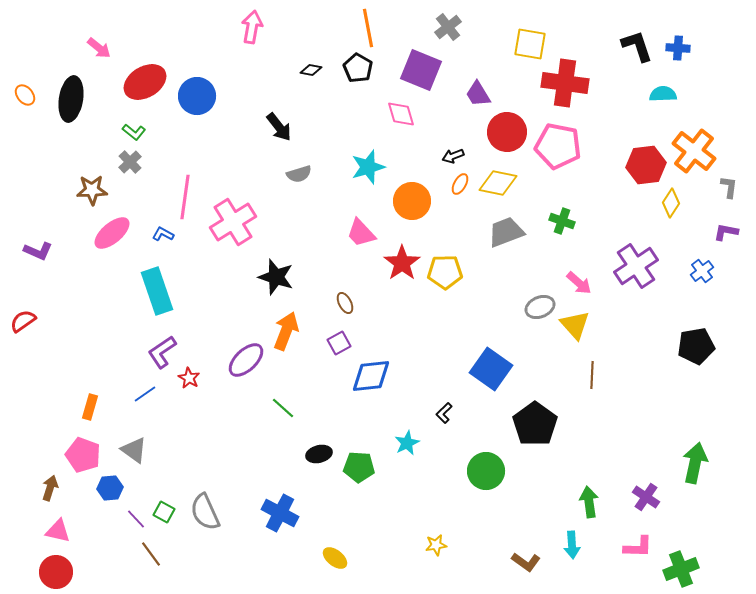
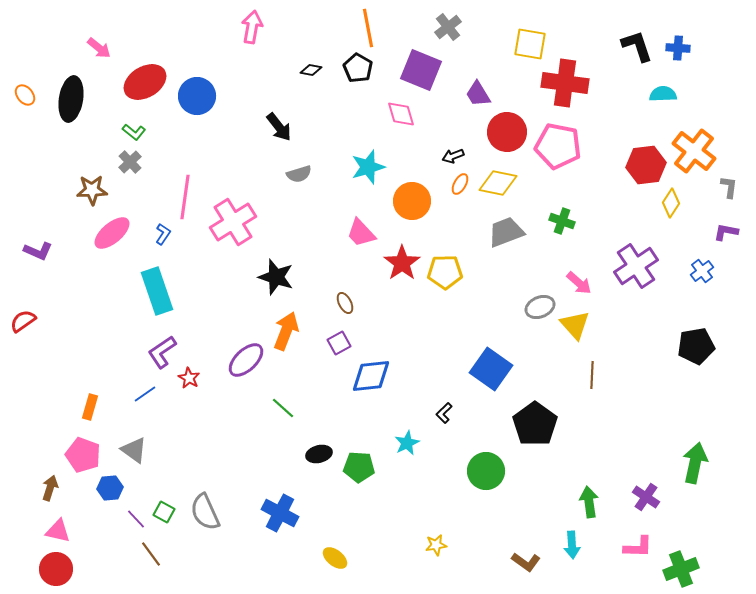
blue L-shape at (163, 234): rotated 95 degrees clockwise
red circle at (56, 572): moved 3 px up
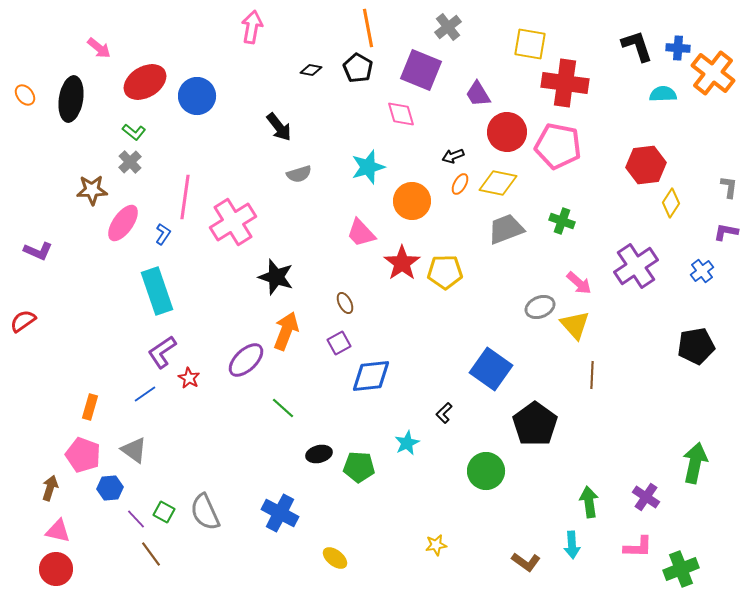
orange cross at (694, 151): moved 19 px right, 78 px up
gray trapezoid at (506, 232): moved 3 px up
pink ellipse at (112, 233): moved 11 px right, 10 px up; rotated 15 degrees counterclockwise
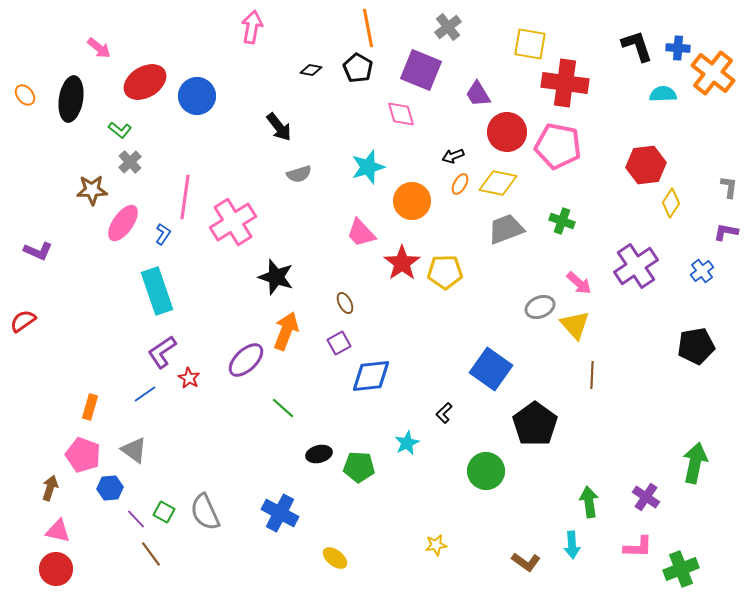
green L-shape at (134, 132): moved 14 px left, 2 px up
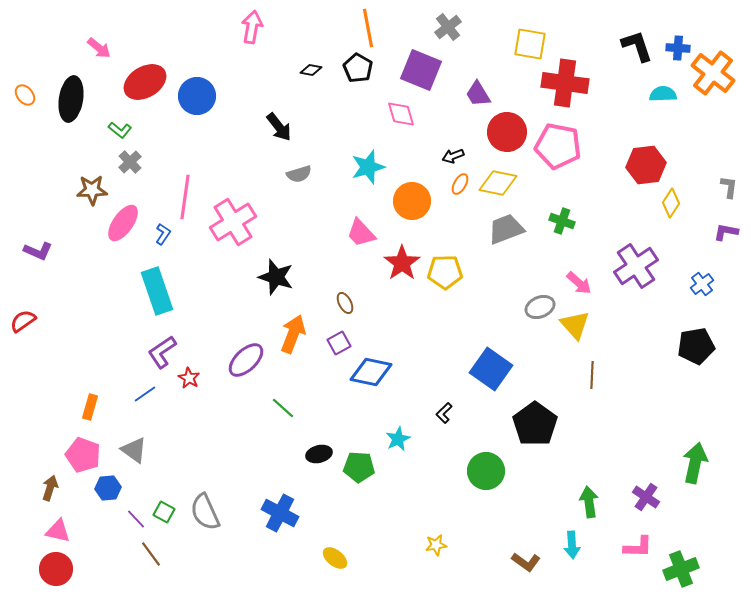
blue cross at (702, 271): moved 13 px down
orange arrow at (286, 331): moved 7 px right, 3 px down
blue diamond at (371, 376): moved 4 px up; rotated 18 degrees clockwise
cyan star at (407, 443): moved 9 px left, 4 px up
blue hexagon at (110, 488): moved 2 px left
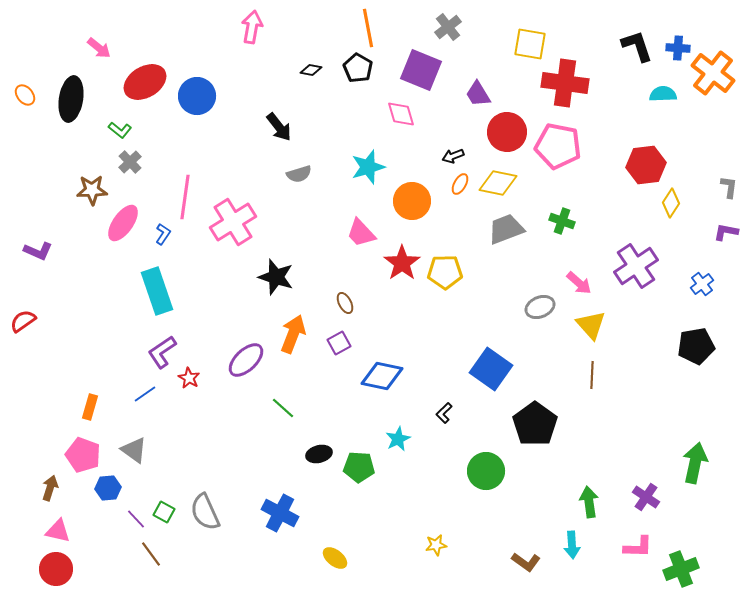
yellow triangle at (575, 325): moved 16 px right
blue diamond at (371, 372): moved 11 px right, 4 px down
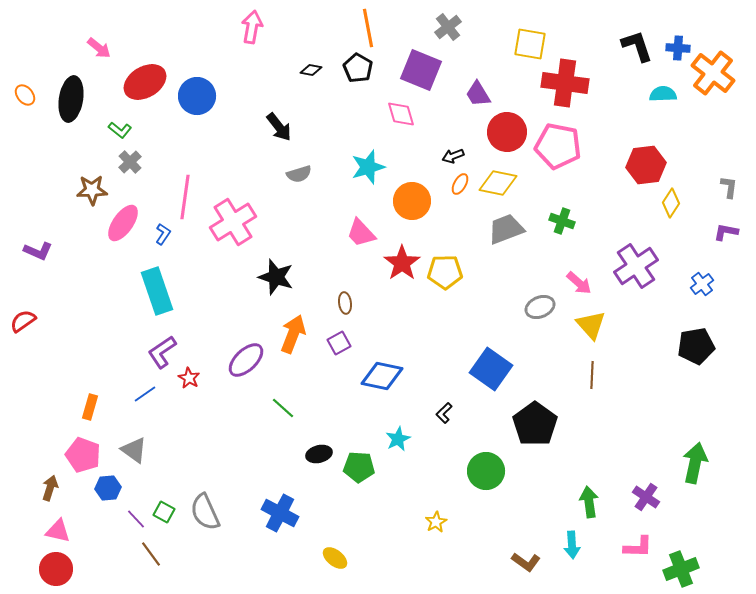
brown ellipse at (345, 303): rotated 20 degrees clockwise
yellow star at (436, 545): moved 23 px up; rotated 20 degrees counterclockwise
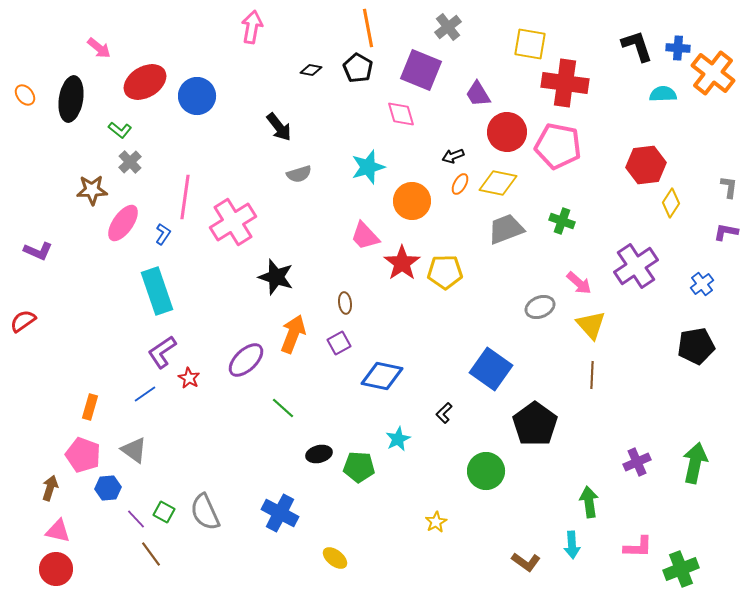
pink trapezoid at (361, 233): moved 4 px right, 3 px down
purple cross at (646, 497): moved 9 px left, 35 px up; rotated 32 degrees clockwise
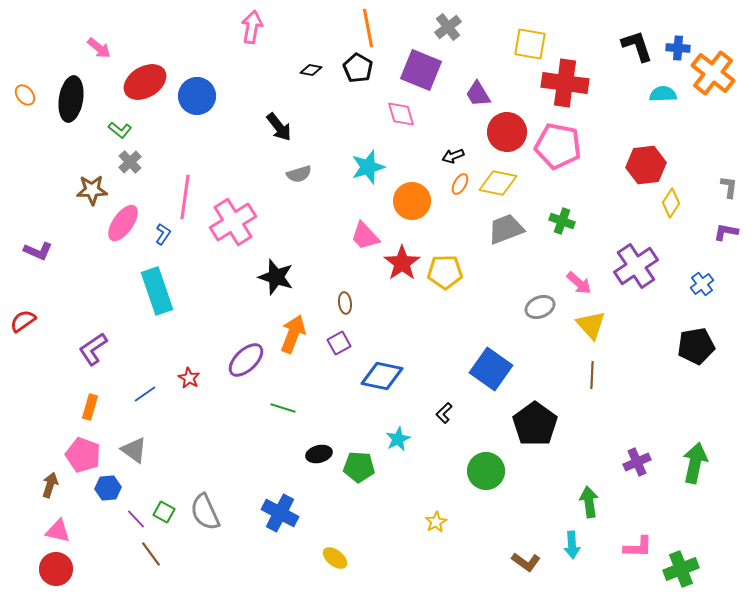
purple L-shape at (162, 352): moved 69 px left, 3 px up
green line at (283, 408): rotated 25 degrees counterclockwise
brown arrow at (50, 488): moved 3 px up
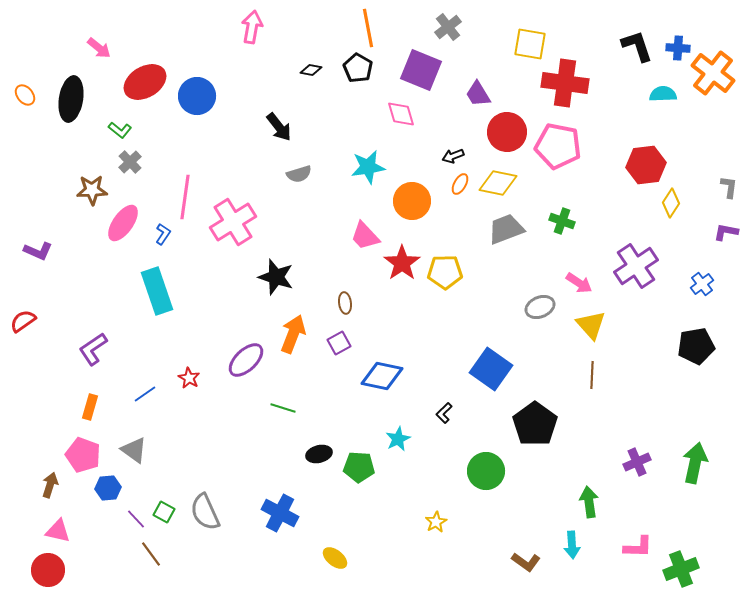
cyan star at (368, 167): rotated 8 degrees clockwise
pink arrow at (579, 283): rotated 8 degrees counterclockwise
red circle at (56, 569): moved 8 px left, 1 px down
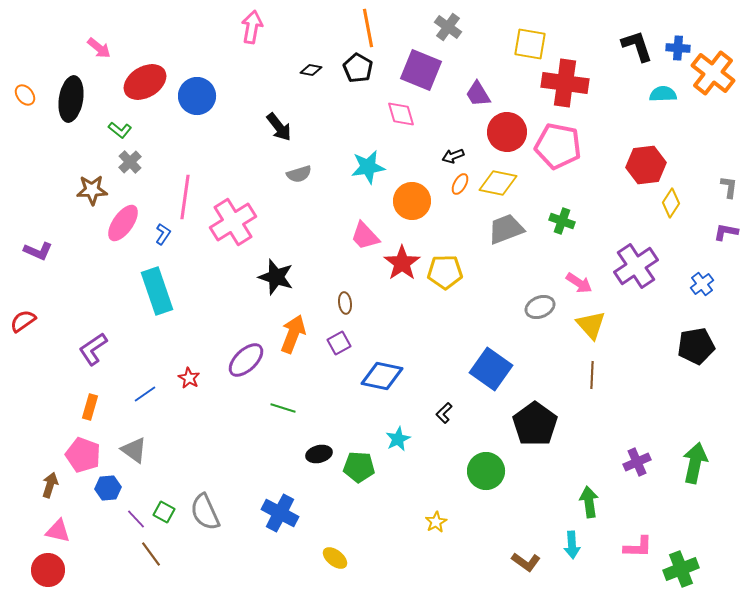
gray cross at (448, 27): rotated 16 degrees counterclockwise
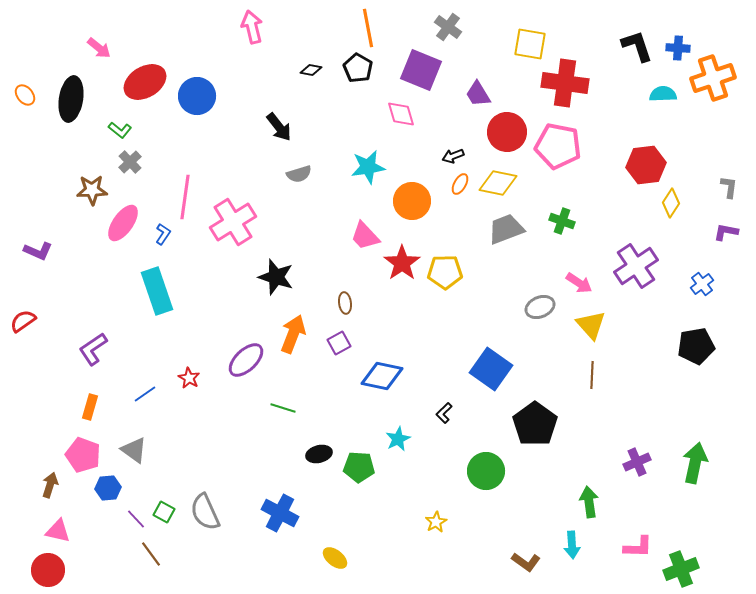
pink arrow at (252, 27): rotated 24 degrees counterclockwise
orange cross at (713, 73): moved 5 px down; rotated 33 degrees clockwise
